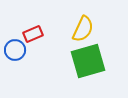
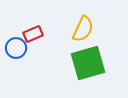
blue circle: moved 1 px right, 2 px up
green square: moved 2 px down
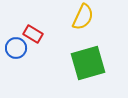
yellow semicircle: moved 12 px up
red rectangle: rotated 54 degrees clockwise
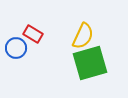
yellow semicircle: moved 19 px down
green square: moved 2 px right
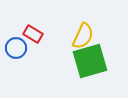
green square: moved 2 px up
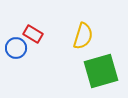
yellow semicircle: rotated 8 degrees counterclockwise
green square: moved 11 px right, 10 px down
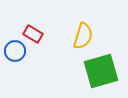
blue circle: moved 1 px left, 3 px down
